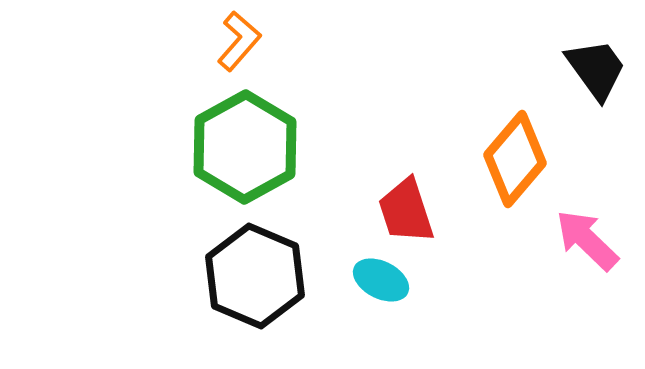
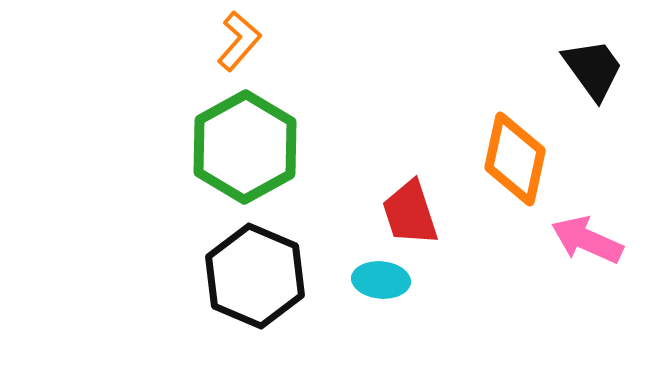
black trapezoid: moved 3 px left
orange diamond: rotated 28 degrees counterclockwise
red trapezoid: moved 4 px right, 2 px down
pink arrow: rotated 20 degrees counterclockwise
cyan ellipse: rotated 22 degrees counterclockwise
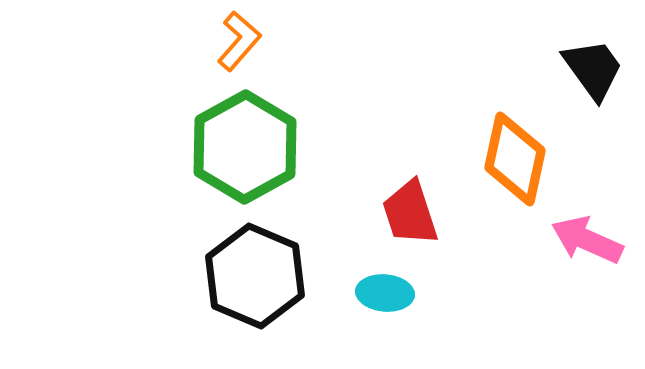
cyan ellipse: moved 4 px right, 13 px down
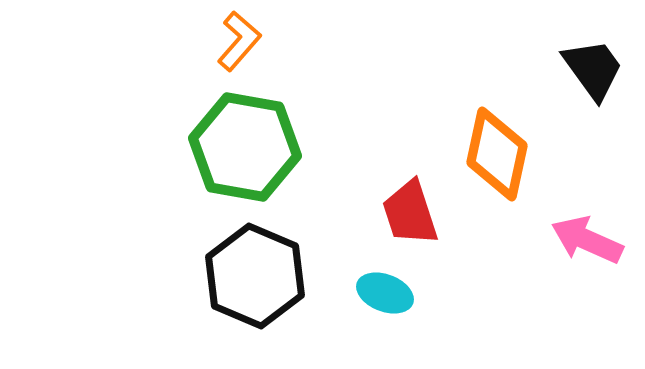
green hexagon: rotated 21 degrees counterclockwise
orange diamond: moved 18 px left, 5 px up
cyan ellipse: rotated 16 degrees clockwise
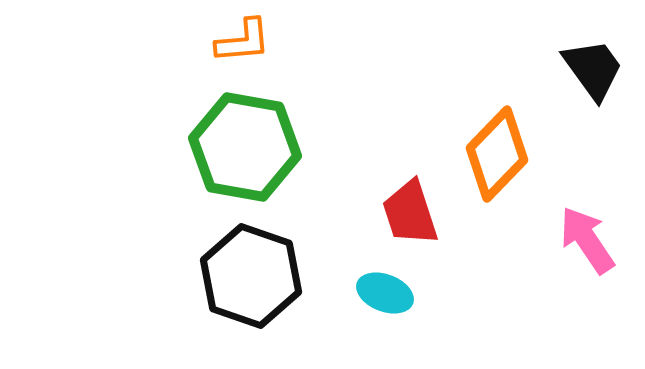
orange L-shape: moved 4 px right; rotated 44 degrees clockwise
orange diamond: rotated 32 degrees clockwise
pink arrow: rotated 32 degrees clockwise
black hexagon: moved 4 px left; rotated 4 degrees counterclockwise
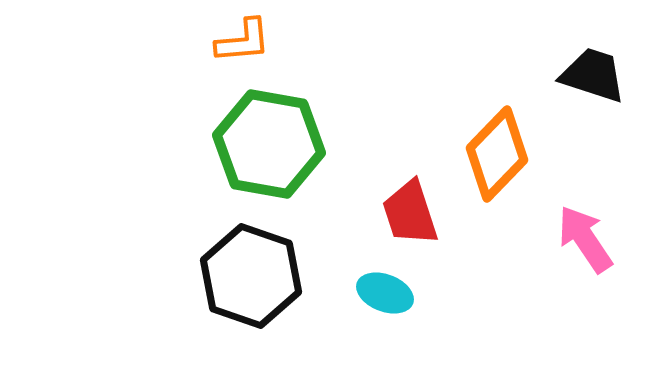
black trapezoid: moved 6 px down; rotated 36 degrees counterclockwise
green hexagon: moved 24 px right, 3 px up
pink arrow: moved 2 px left, 1 px up
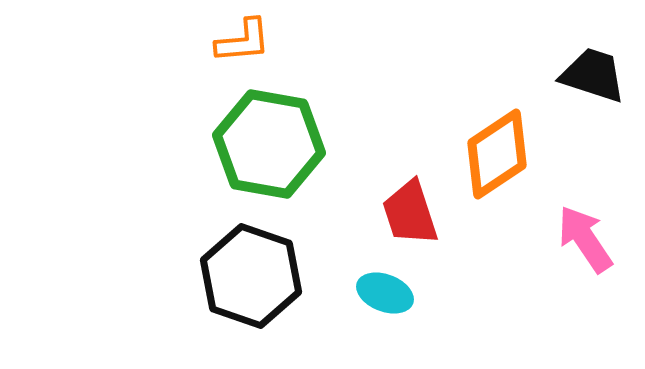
orange diamond: rotated 12 degrees clockwise
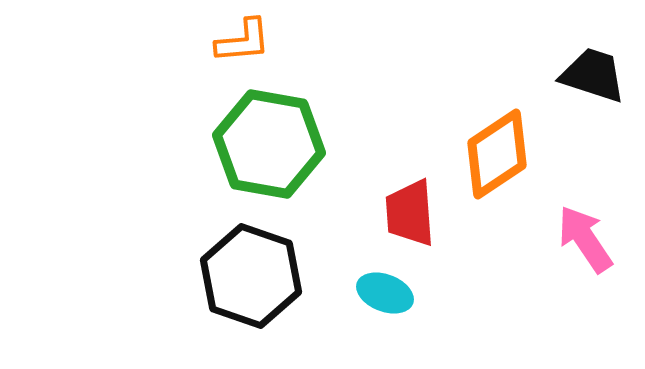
red trapezoid: rotated 14 degrees clockwise
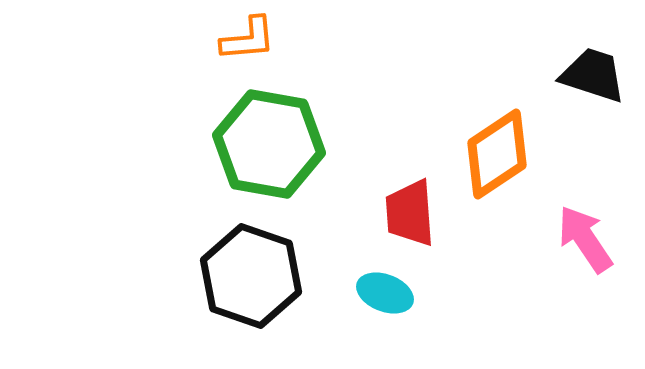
orange L-shape: moved 5 px right, 2 px up
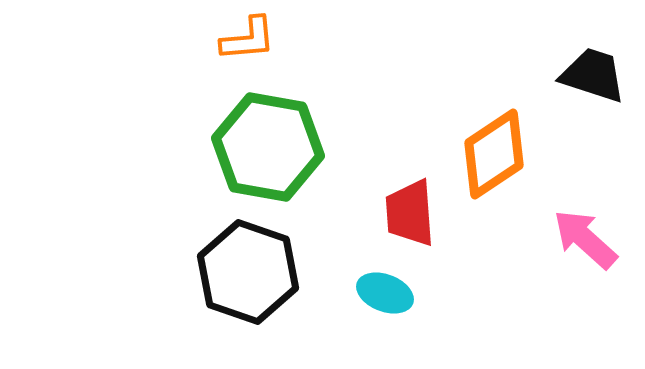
green hexagon: moved 1 px left, 3 px down
orange diamond: moved 3 px left
pink arrow: rotated 14 degrees counterclockwise
black hexagon: moved 3 px left, 4 px up
